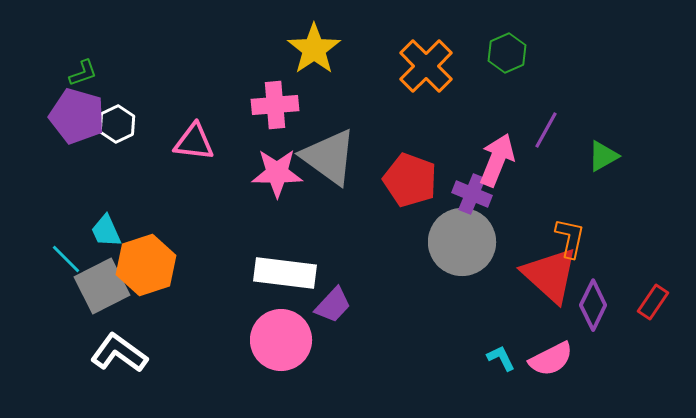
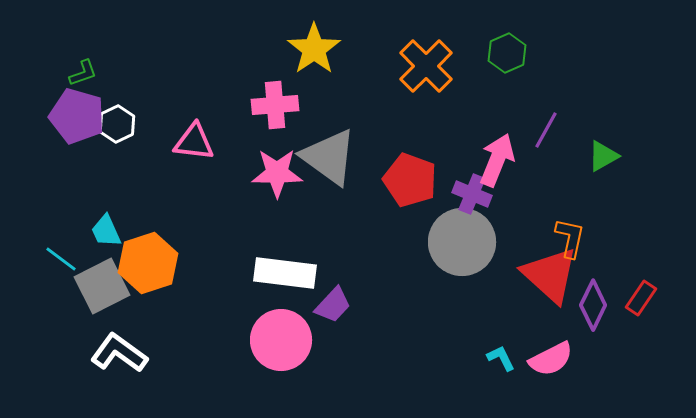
cyan line: moved 5 px left; rotated 8 degrees counterclockwise
orange hexagon: moved 2 px right, 2 px up
red rectangle: moved 12 px left, 4 px up
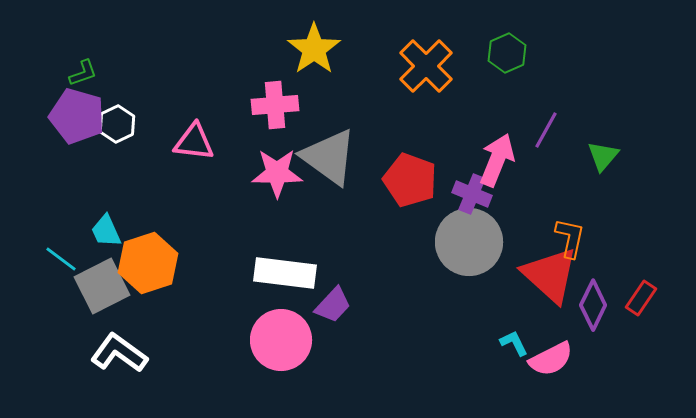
green triangle: rotated 20 degrees counterclockwise
gray circle: moved 7 px right
cyan L-shape: moved 13 px right, 15 px up
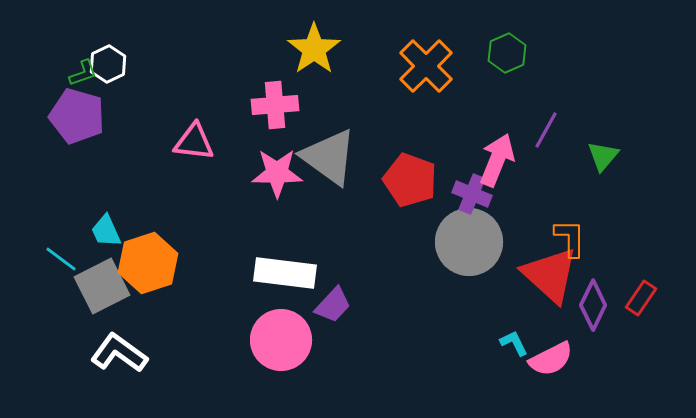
white hexagon: moved 9 px left, 60 px up
orange L-shape: rotated 12 degrees counterclockwise
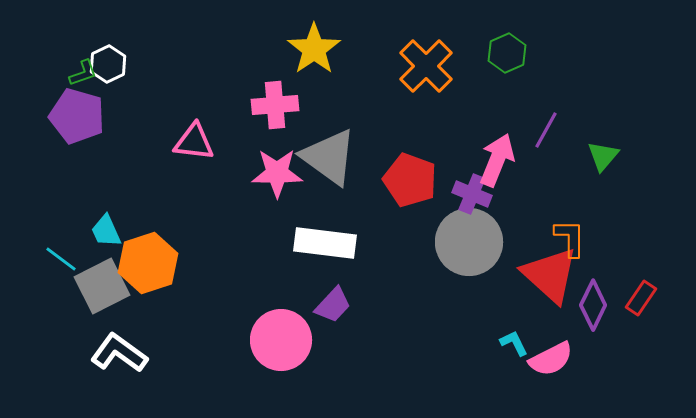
white rectangle: moved 40 px right, 30 px up
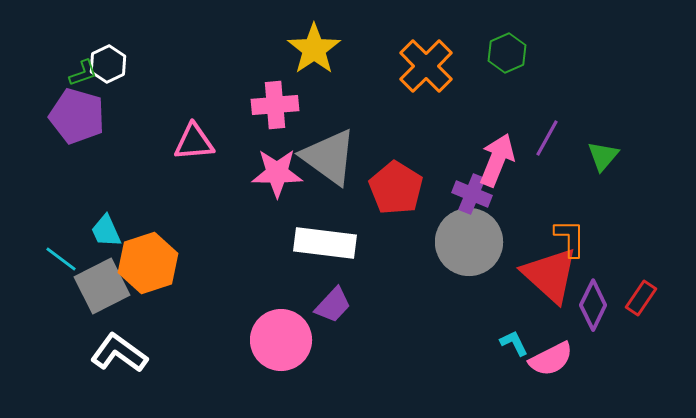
purple line: moved 1 px right, 8 px down
pink triangle: rotated 12 degrees counterclockwise
red pentagon: moved 14 px left, 8 px down; rotated 12 degrees clockwise
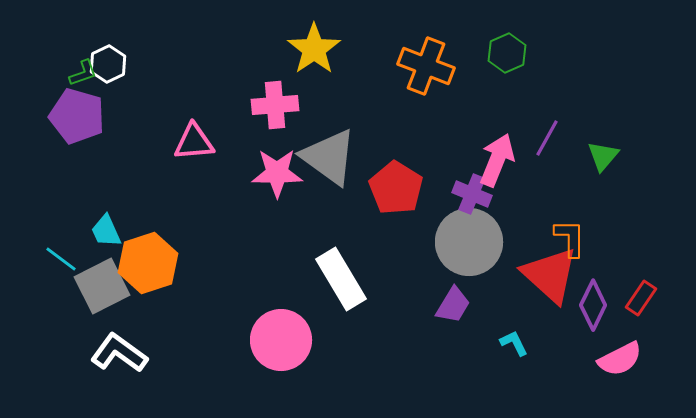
orange cross: rotated 24 degrees counterclockwise
white rectangle: moved 16 px right, 36 px down; rotated 52 degrees clockwise
purple trapezoid: moved 120 px right; rotated 12 degrees counterclockwise
pink semicircle: moved 69 px right
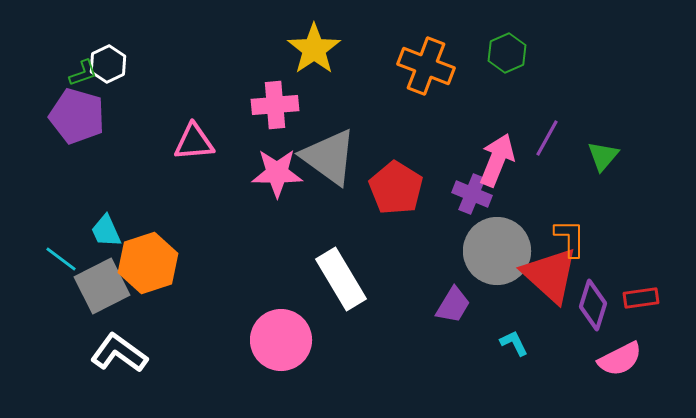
gray circle: moved 28 px right, 9 px down
red rectangle: rotated 48 degrees clockwise
purple diamond: rotated 9 degrees counterclockwise
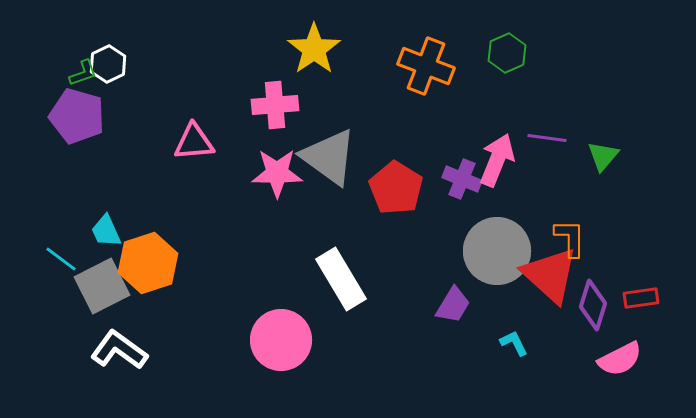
purple line: rotated 69 degrees clockwise
purple cross: moved 10 px left, 15 px up
white L-shape: moved 3 px up
